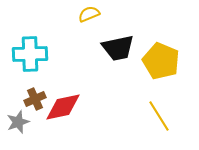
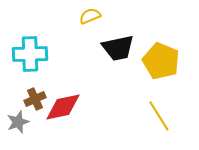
yellow semicircle: moved 1 px right, 2 px down
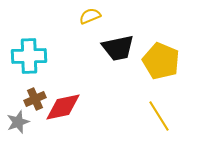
cyan cross: moved 1 px left, 2 px down
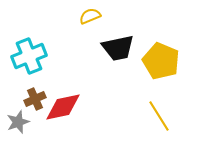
cyan cross: rotated 20 degrees counterclockwise
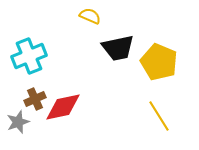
yellow semicircle: rotated 45 degrees clockwise
yellow pentagon: moved 2 px left, 1 px down
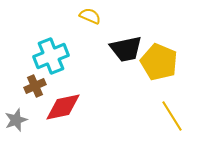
black trapezoid: moved 8 px right, 1 px down
cyan cross: moved 22 px right
brown cross: moved 13 px up
yellow line: moved 13 px right
gray star: moved 2 px left, 2 px up
